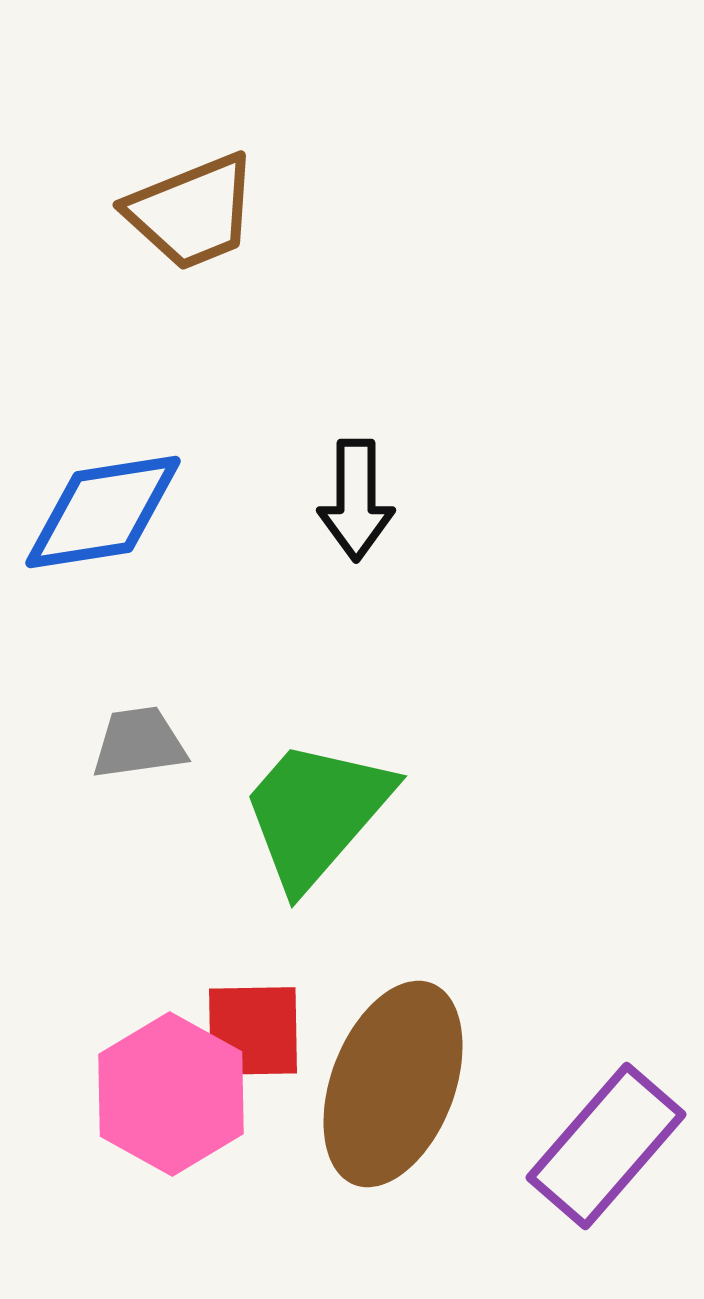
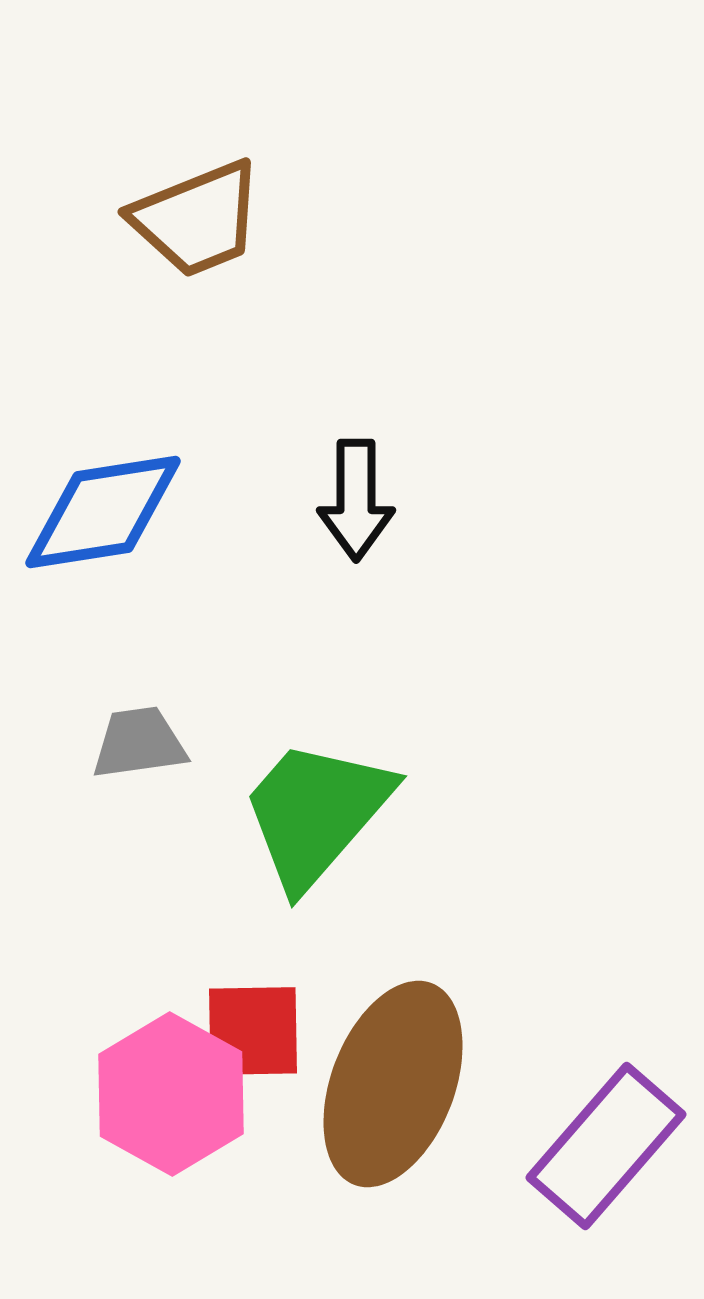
brown trapezoid: moved 5 px right, 7 px down
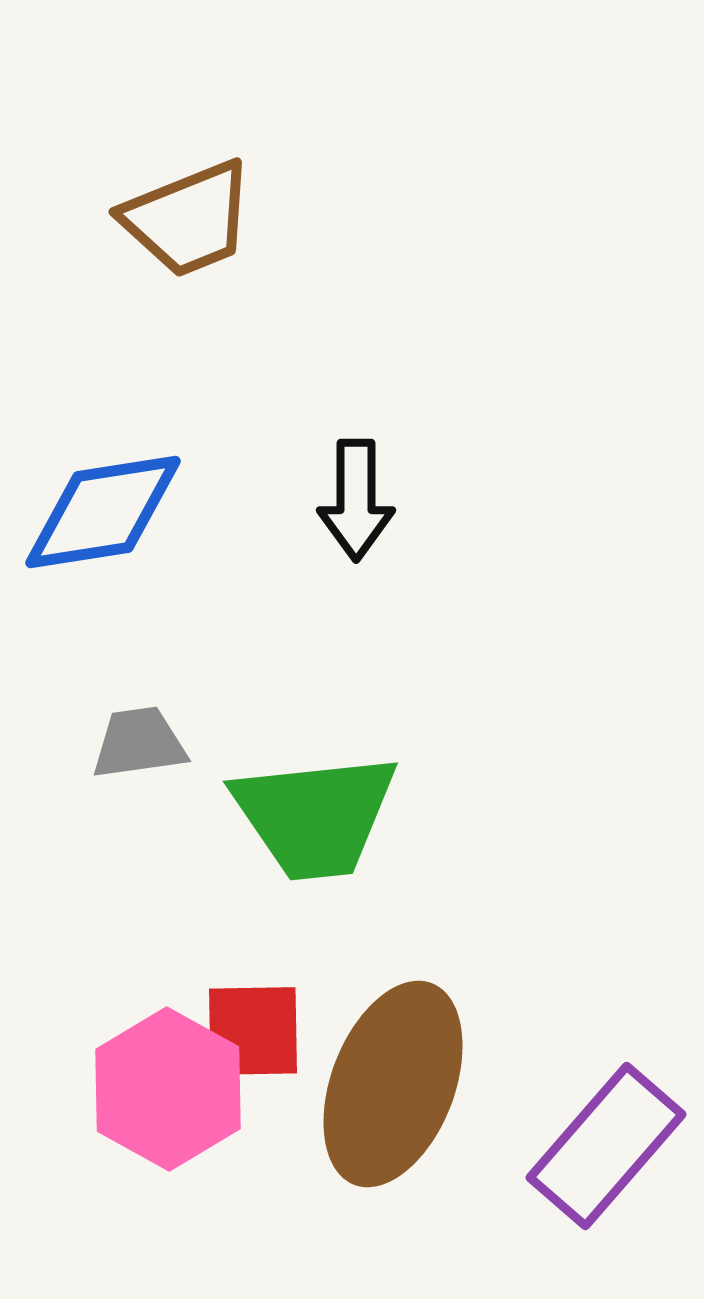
brown trapezoid: moved 9 px left
green trapezoid: moved 1 px left, 3 px down; rotated 137 degrees counterclockwise
pink hexagon: moved 3 px left, 5 px up
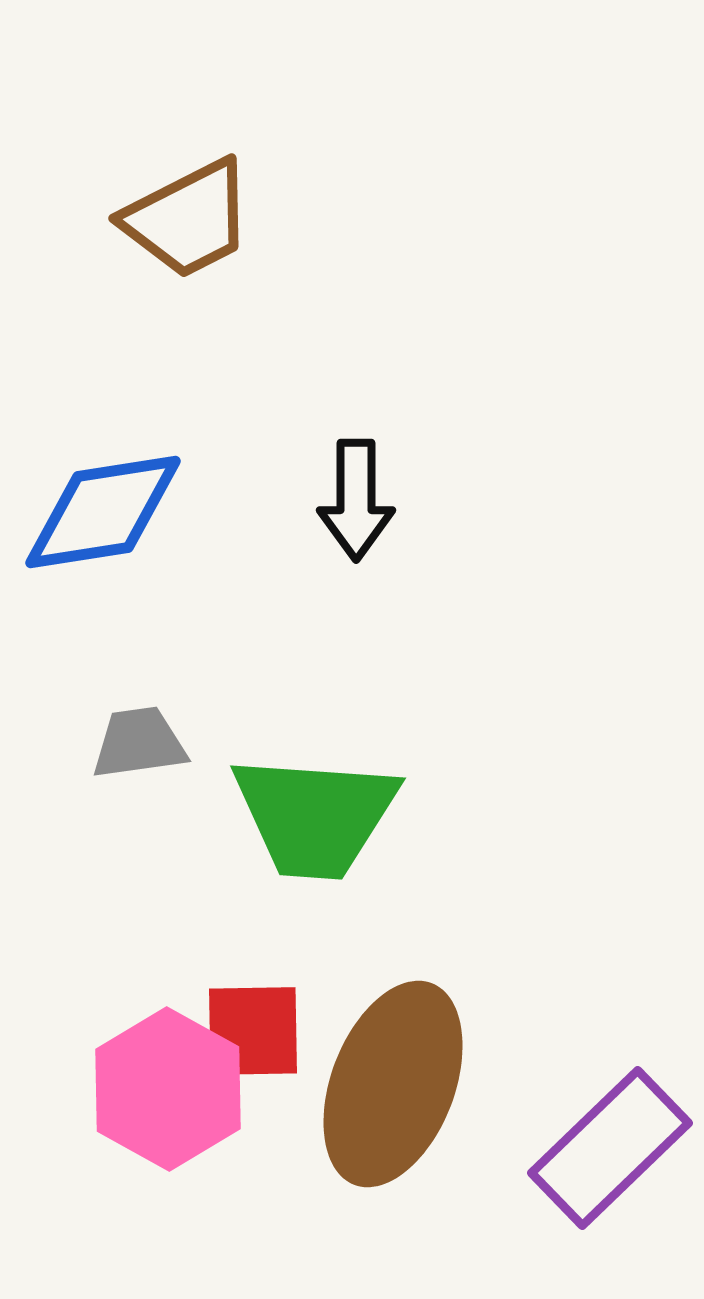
brown trapezoid: rotated 5 degrees counterclockwise
green trapezoid: rotated 10 degrees clockwise
purple rectangle: moved 4 px right, 2 px down; rotated 5 degrees clockwise
